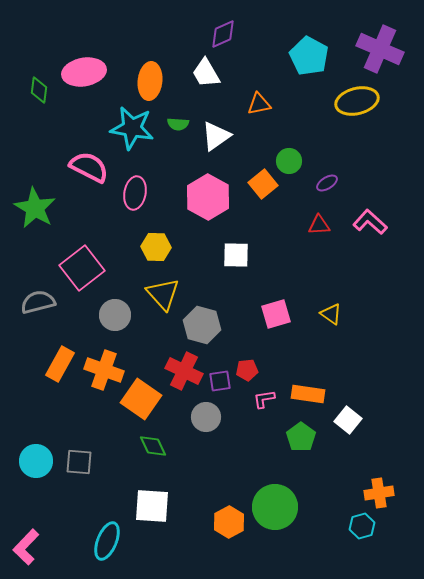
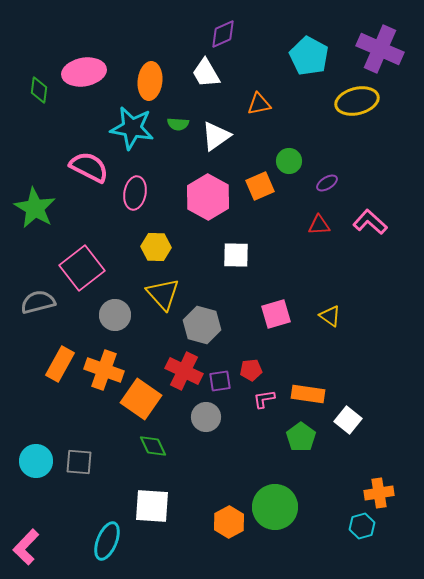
orange square at (263, 184): moved 3 px left, 2 px down; rotated 16 degrees clockwise
yellow triangle at (331, 314): moved 1 px left, 2 px down
red pentagon at (247, 370): moved 4 px right
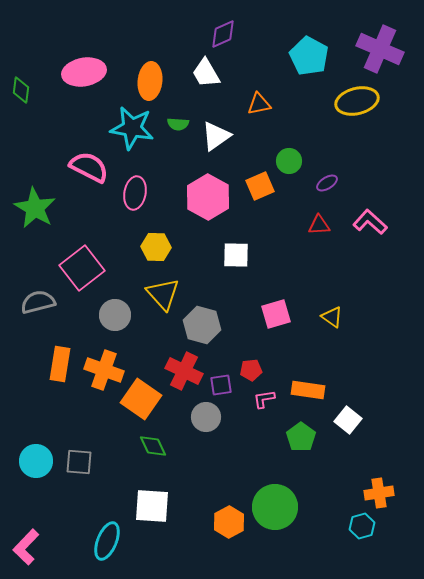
green diamond at (39, 90): moved 18 px left
yellow triangle at (330, 316): moved 2 px right, 1 px down
orange rectangle at (60, 364): rotated 20 degrees counterclockwise
purple square at (220, 381): moved 1 px right, 4 px down
orange rectangle at (308, 394): moved 4 px up
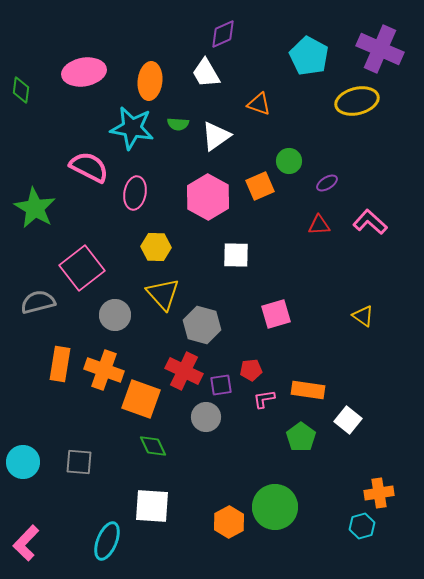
orange triangle at (259, 104): rotated 30 degrees clockwise
yellow triangle at (332, 317): moved 31 px right, 1 px up
orange square at (141, 399): rotated 15 degrees counterclockwise
cyan circle at (36, 461): moved 13 px left, 1 px down
pink L-shape at (26, 547): moved 4 px up
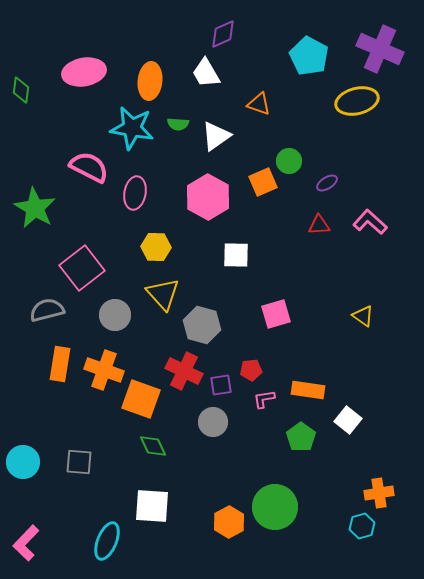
orange square at (260, 186): moved 3 px right, 4 px up
gray semicircle at (38, 302): moved 9 px right, 8 px down
gray circle at (206, 417): moved 7 px right, 5 px down
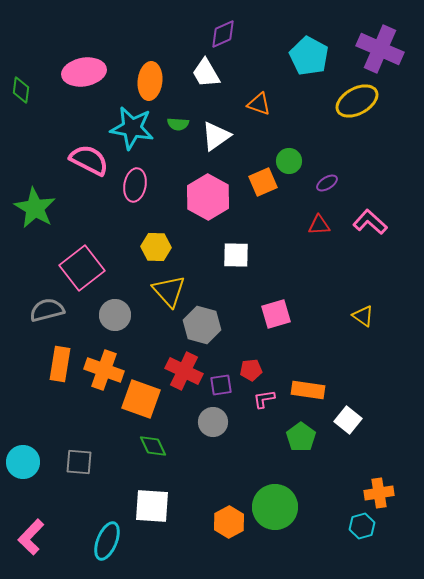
yellow ellipse at (357, 101): rotated 15 degrees counterclockwise
pink semicircle at (89, 167): moved 7 px up
pink ellipse at (135, 193): moved 8 px up
yellow triangle at (163, 294): moved 6 px right, 3 px up
pink L-shape at (26, 543): moved 5 px right, 6 px up
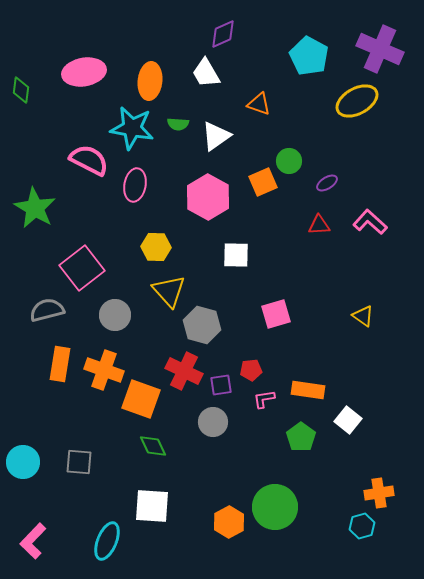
pink L-shape at (31, 537): moved 2 px right, 4 px down
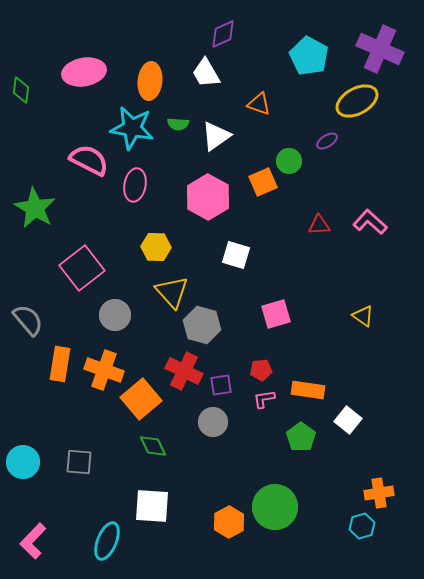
purple ellipse at (327, 183): moved 42 px up
white square at (236, 255): rotated 16 degrees clockwise
yellow triangle at (169, 291): moved 3 px right, 1 px down
gray semicircle at (47, 310): moved 19 px left, 10 px down; rotated 64 degrees clockwise
red pentagon at (251, 370): moved 10 px right
orange square at (141, 399): rotated 30 degrees clockwise
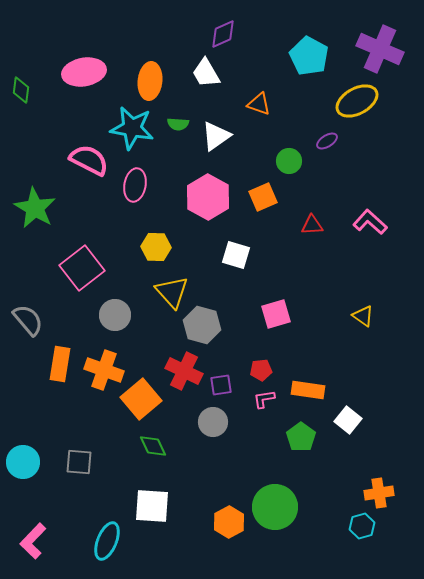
orange square at (263, 182): moved 15 px down
red triangle at (319, 225): moved 7 px left
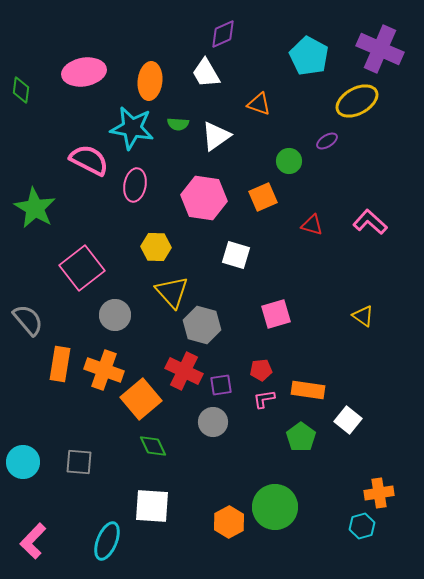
pink hexagon at (208, 197): moved 4 px left, 1 px down; rotated 21 degrees counterclockwise
red triangle at (312, 225): rotated 20 degrees clockwise
